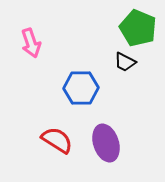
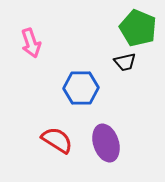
black trapezoid: rotated 40 degrees counterclockwise
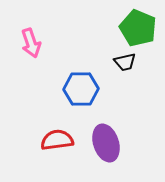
blue hexagon: moved 1 px down
red semicircle: rotated 40 degrees counterclockwise
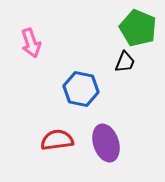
black trapezoid: rotated 55 degrees counterclockwise
blue hexagon: rotated 12 degrees clockwise
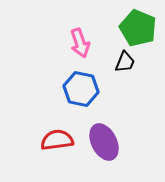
pink arrow: moved 49 px right
purple ellipse: moved 2 px left, 1 px up; rotated 9 degrees counterclockwise
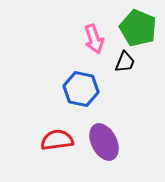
pink arrow: moved 14 px right, 4 px up
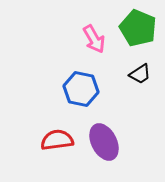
pink arrow: rotated 12 degrees counterclockwise
black trapezoid: moved 15 px right, 12 px down; rotated 35 degrees clockwise
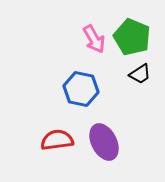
green pentagon: moved 6 px left, 9 px down
